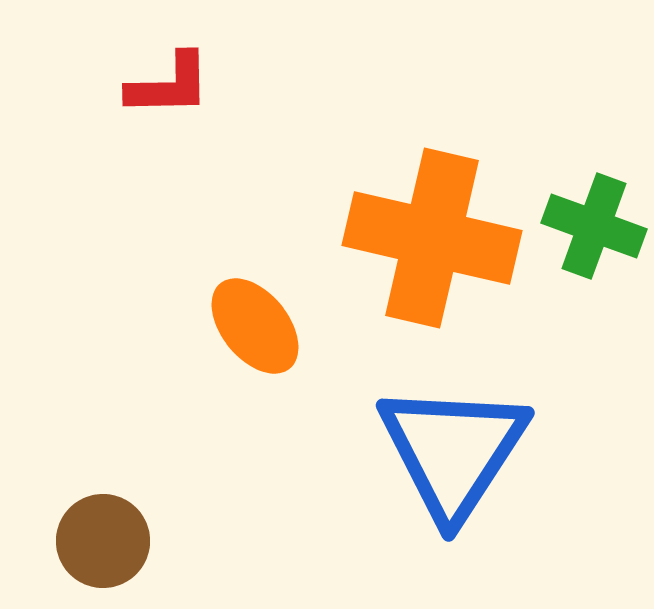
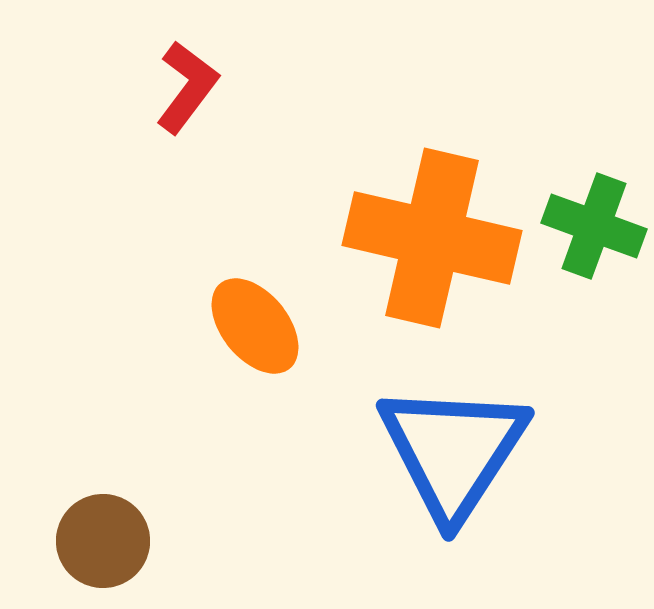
red L-shape: moved 18 px right, 2 px down; rotated 52 degrees counterclockwise
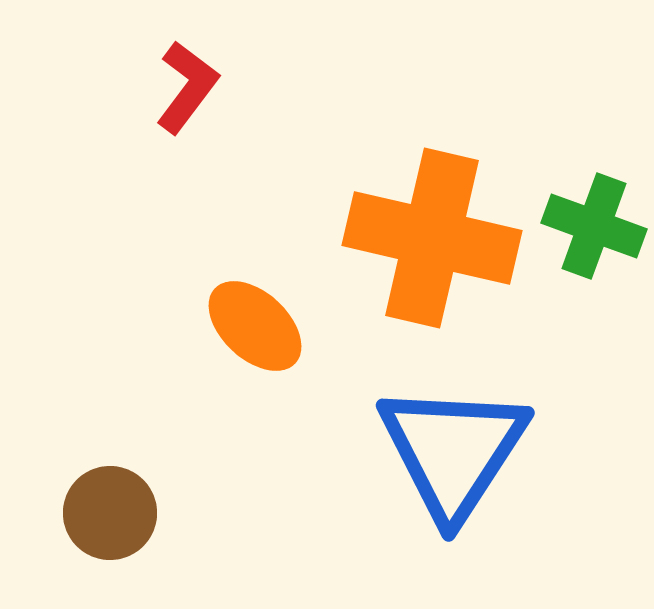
orange ellipse: rotated 8 degrees counterclockwise
brown circle: moved 7 px right, 28 px up
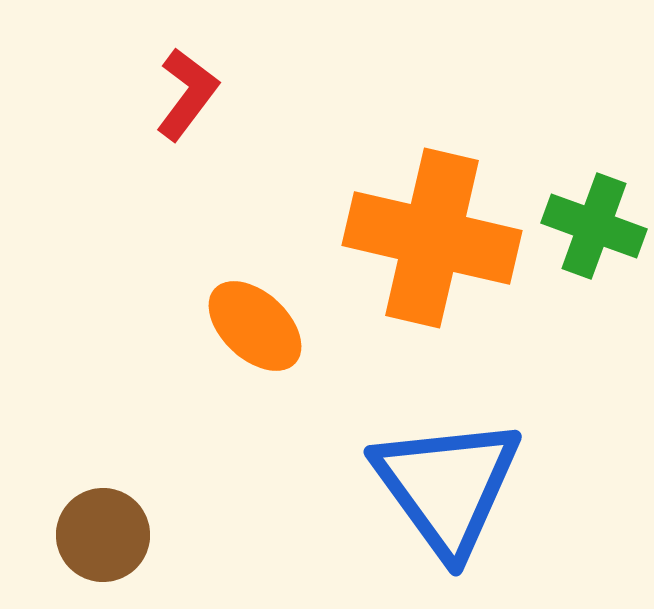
red L-shape: moved 7 px down
blue triangle: moved 6 px left, 35 px down; rotated 9 degrees counterclockwise
brown circle: moved 7 px left, 22 px down
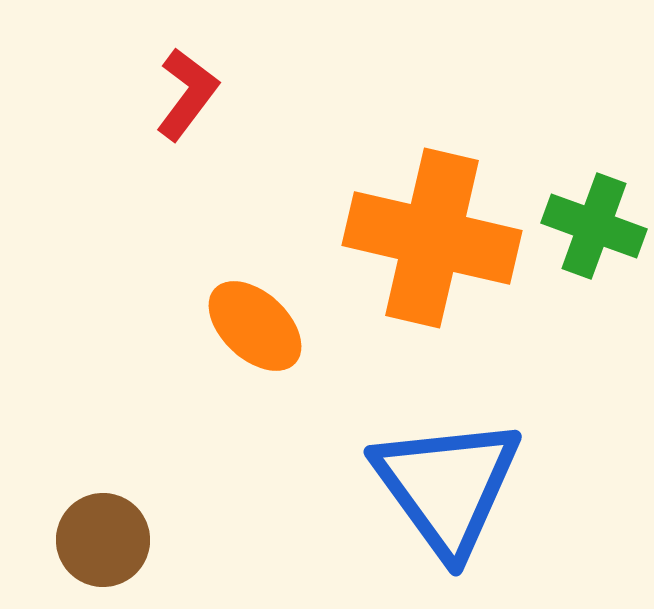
brown circle: moved 5 px down
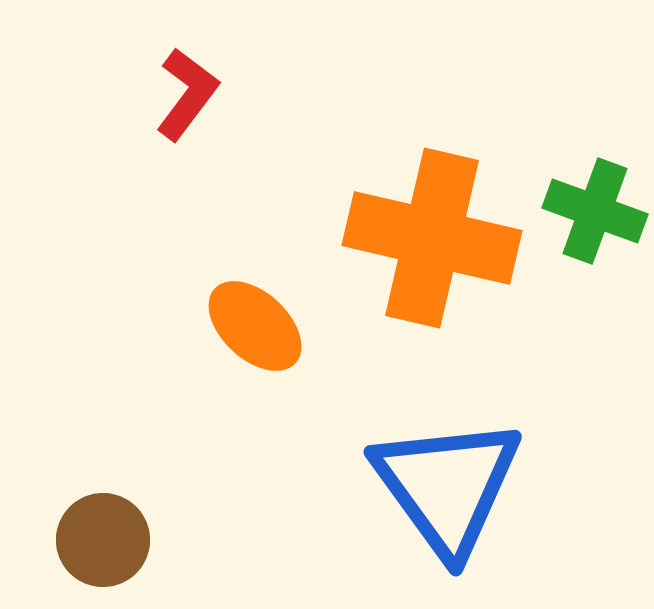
green cross: moved 1 px right, 15 px up
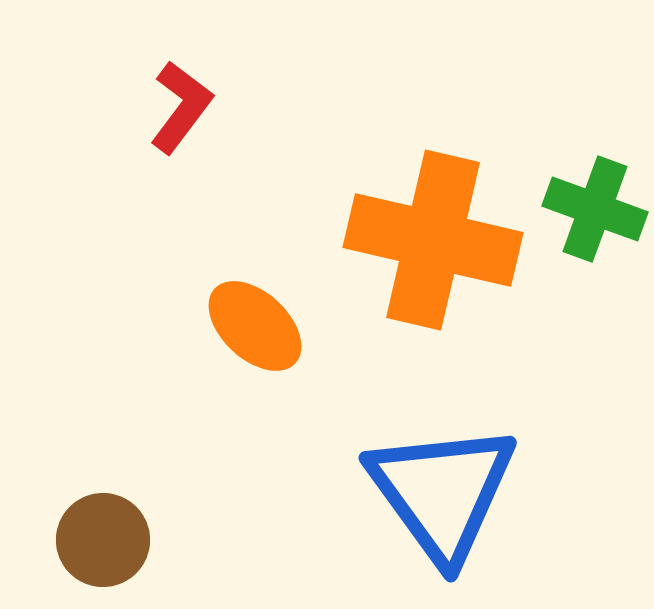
red L-shape: moved 6 px left, 13 px down
green cross: moved 2 px up
orange cross: moved 1 px right, 2 px down
blue triangle: moved 5 px left, 6 px down
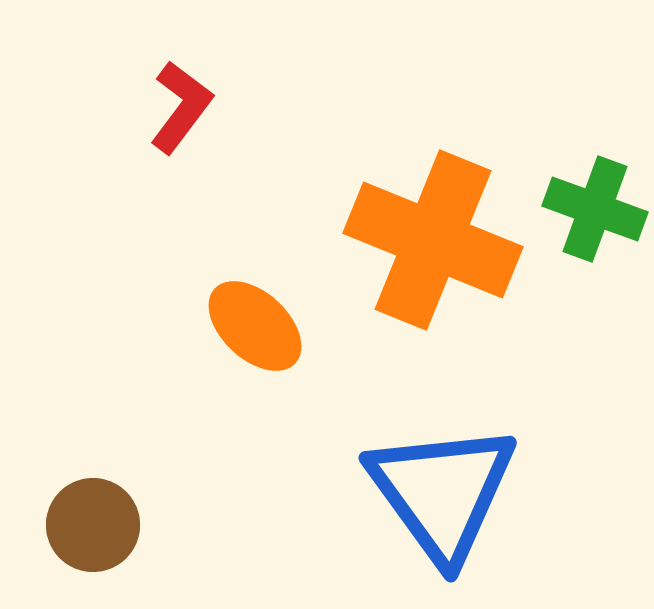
orange cross: rotated 9 degrees clockwise
brown circle: moved 10 px left, 15 px up
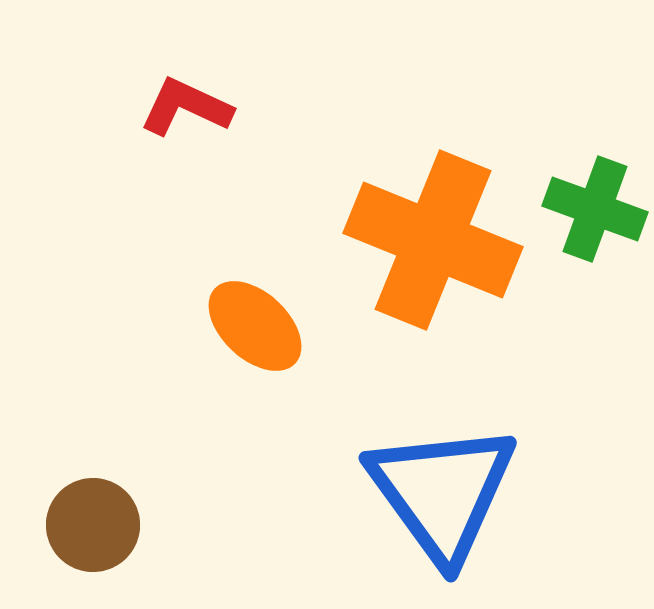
red L-shape: moved 5 px right; rotated 102 degrees counterclockwise
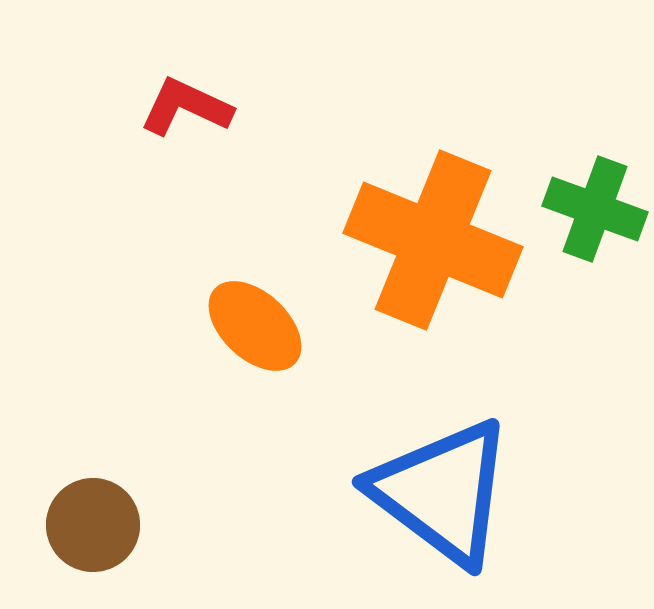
blue triangle: rotated 17 degrees counterclockwise
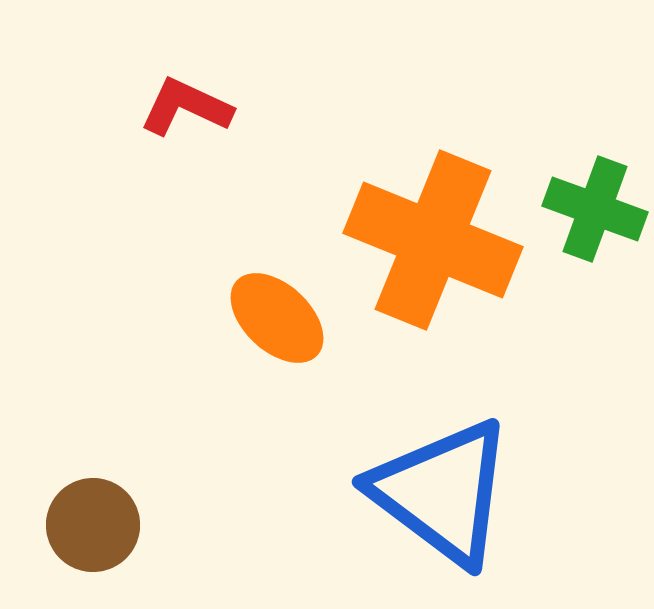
orange ellipse: moved 22 px right, 8 px up
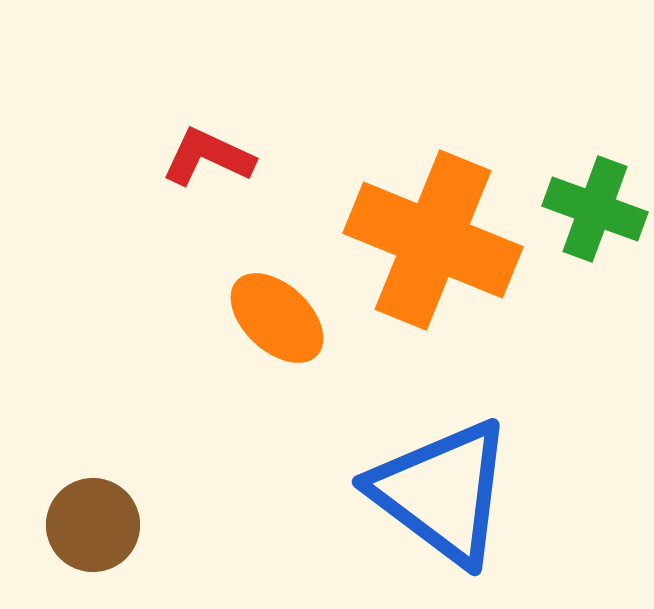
red L-shape: moved 22 px right, 50 px down
